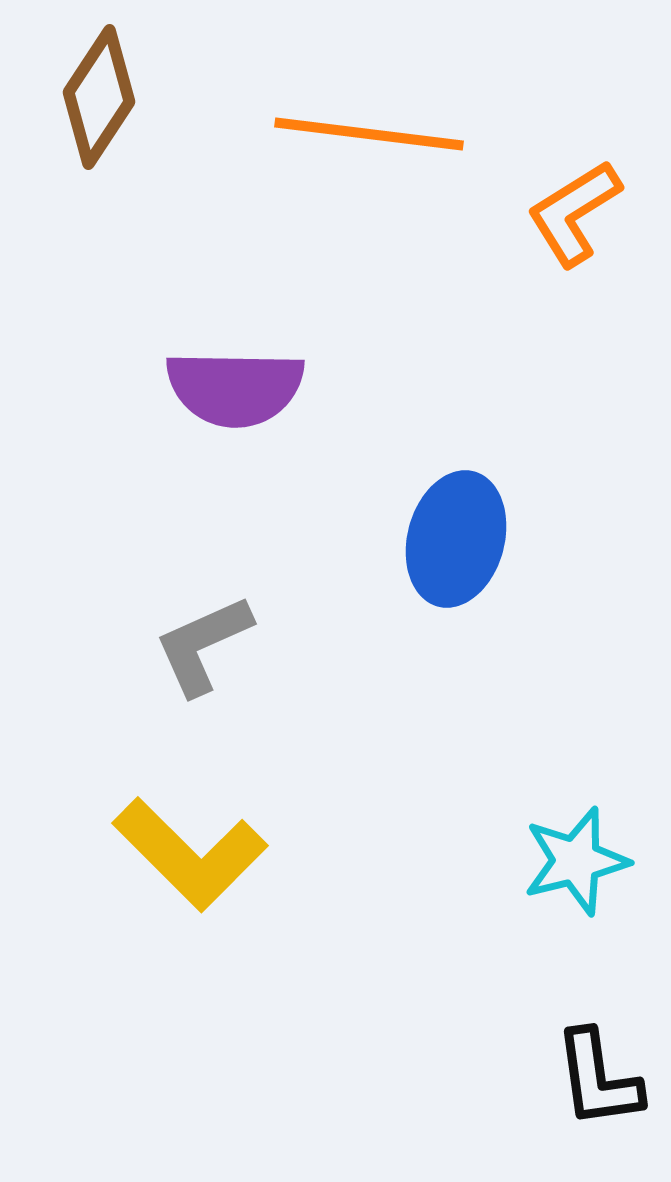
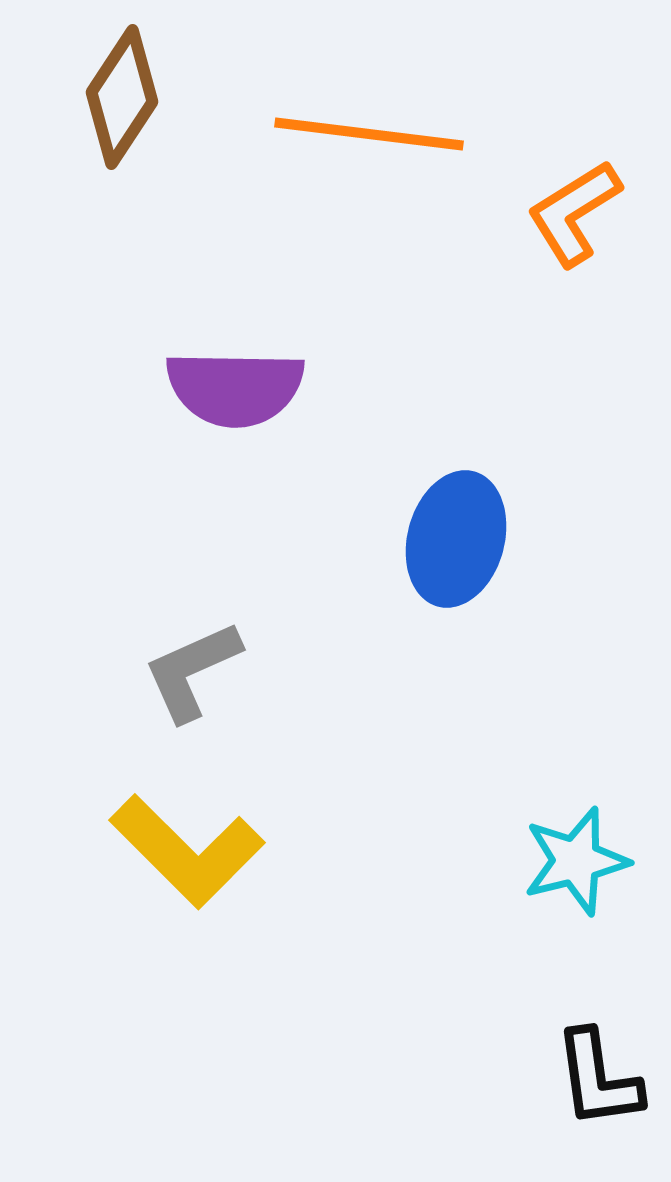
brown diamond: moved 23 px right
gray L-shape: moved 11 px left, 26 px down
yellow L-shape: moved 3 px left, 3 px up
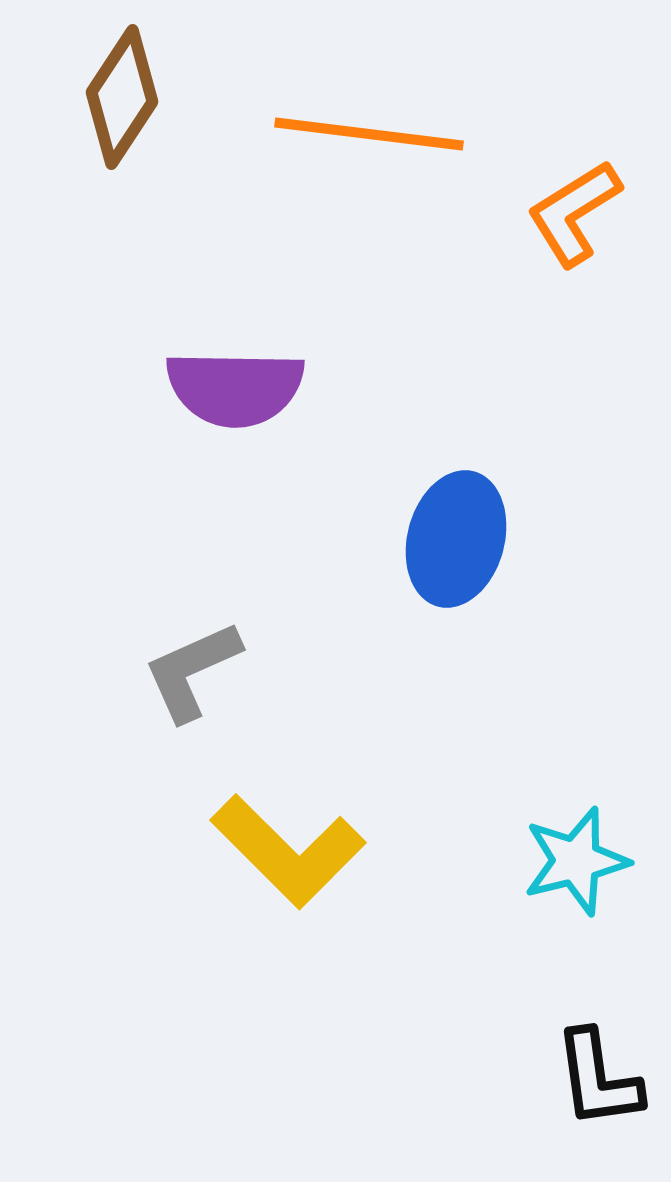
yellow L-shape: moved 101 px right
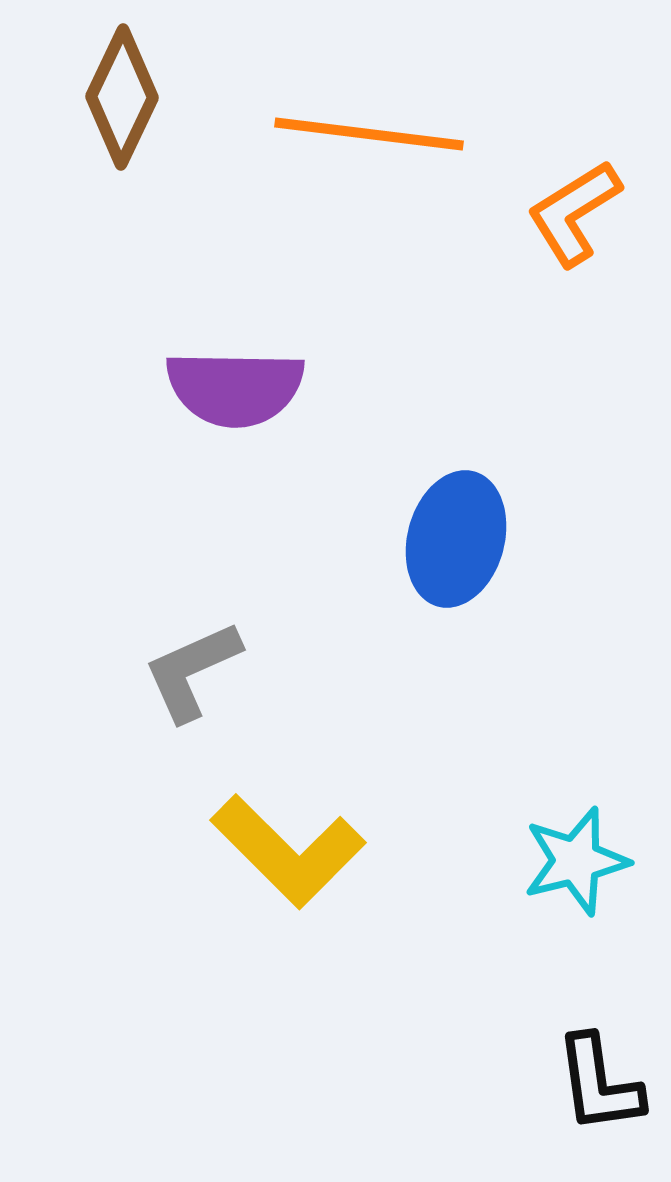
brown diamond: rotated 8 degrees counterclockwise
black L-shape: moved 1 px right, 5 px down
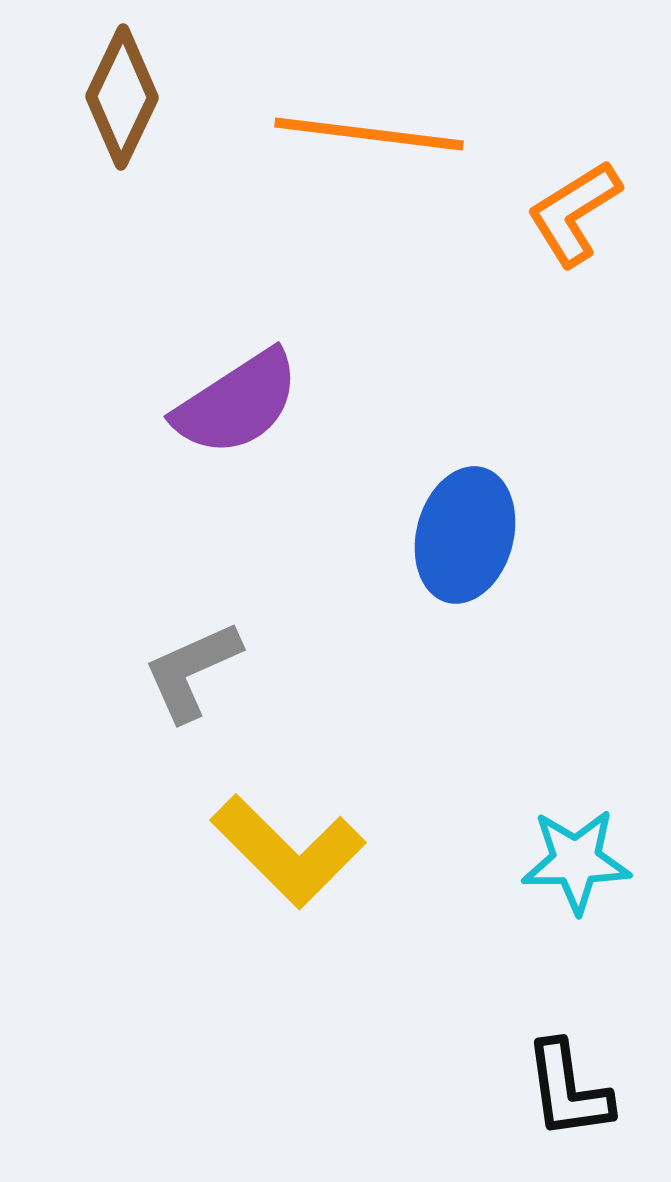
purple semicircle: moved 2 px right, 15 px down; rotated 34 degrees counterclockwise
blue ellipse: moved 9 px right, 4 px up
cyan star: rotated 13 degrees clockwise
black L-shape: moved 31 px left, 6 px down
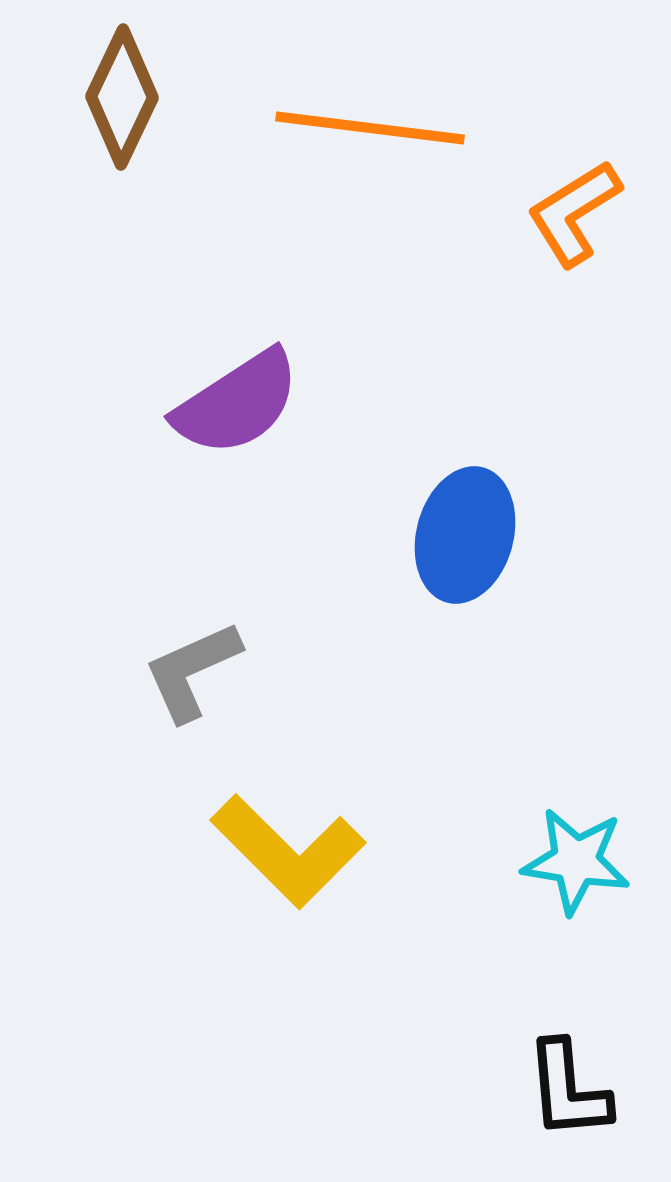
orange line: moved 1 px right, 6 px up
cyan star: rotated 10 degrees clockwise
black L-shape: rotated 3 degrees clockwise
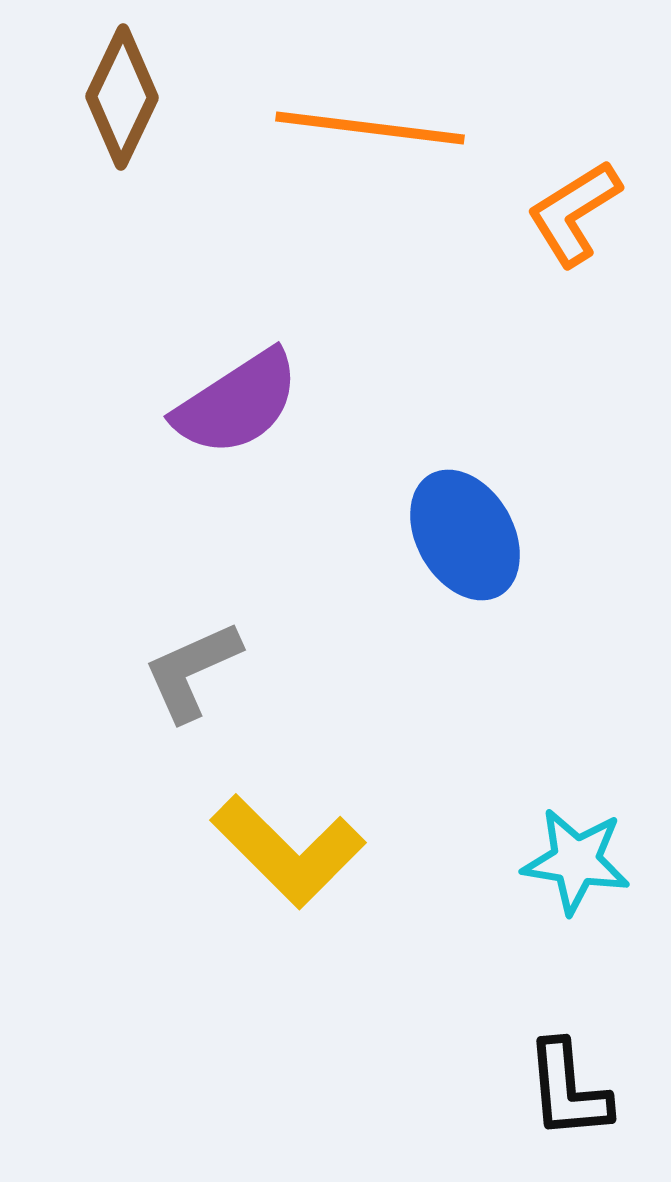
blue ellipse: rotated 45 degrees counterclockwise
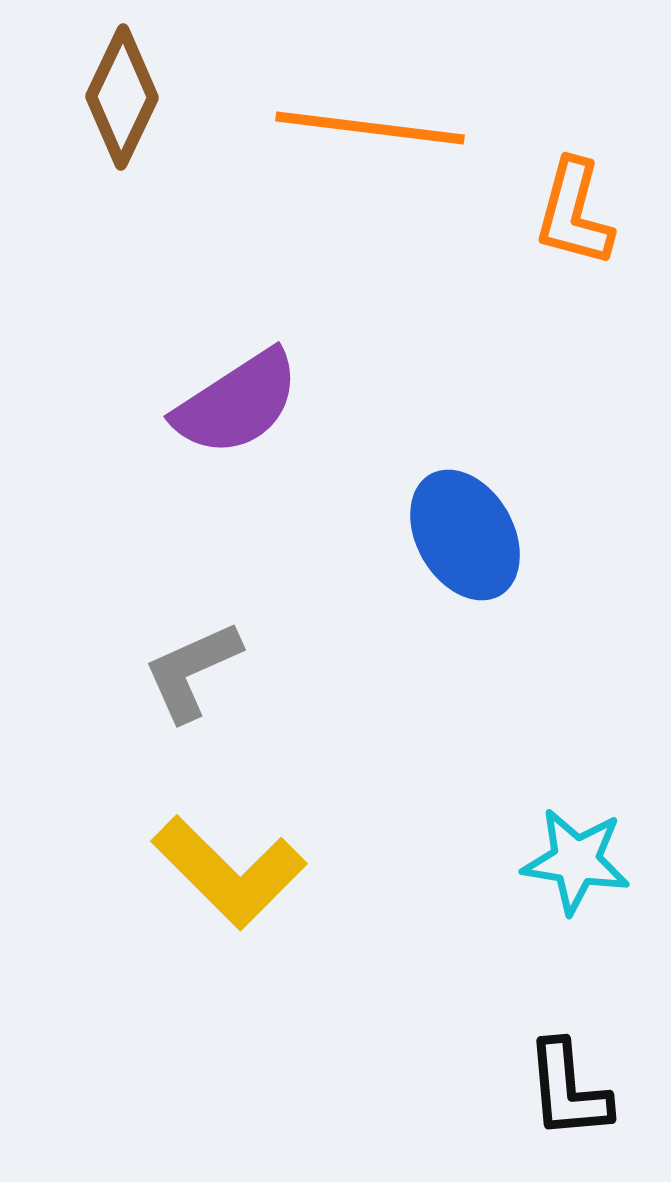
orange L-shape: rotated 43 degrees counterclockwise
yellow L-shape: moved 59 px left, 21 px down
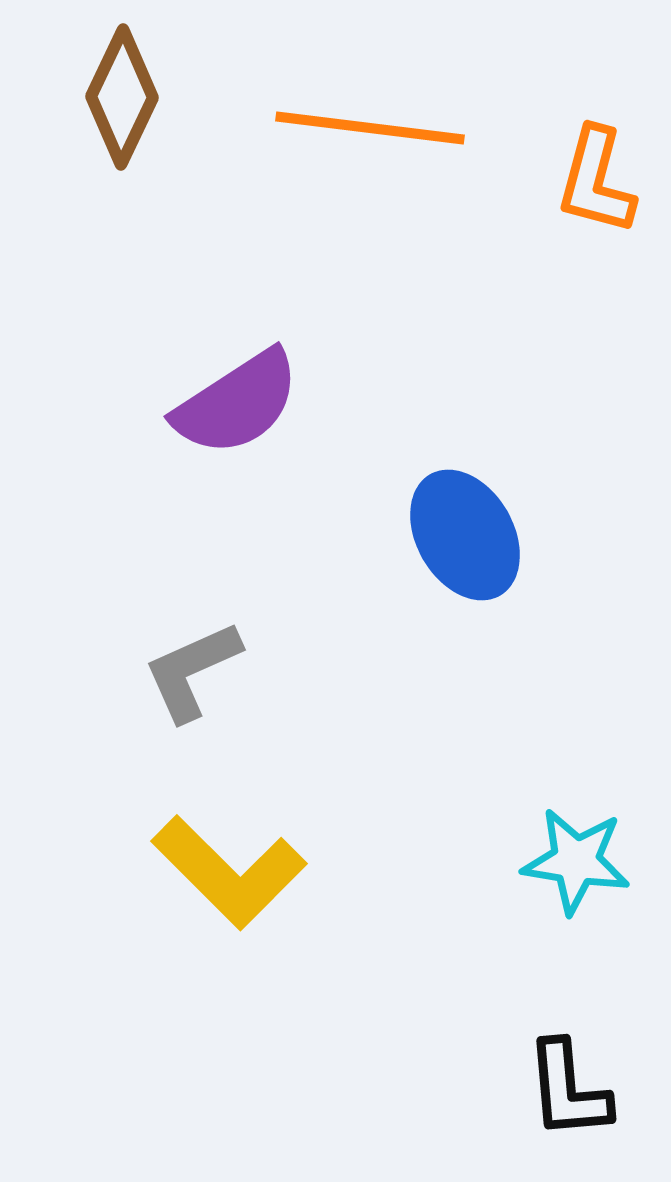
orange L-shape: moved 22 px right, 32 px up
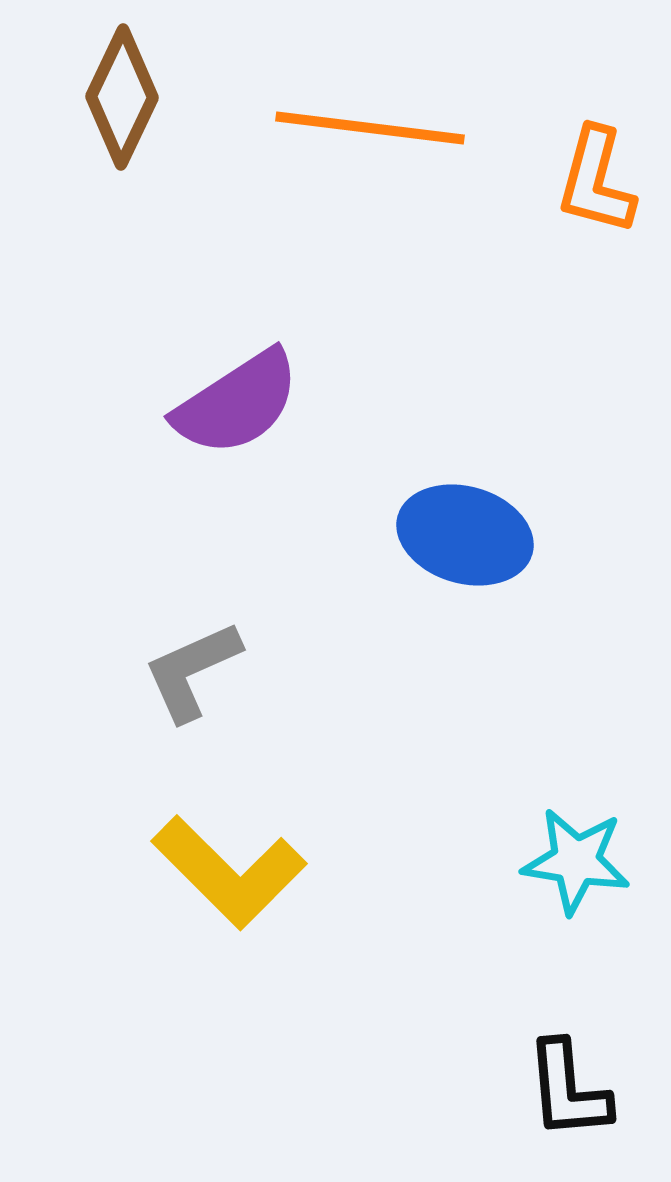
blue ellipse: rotated 44 degrees counterclockwise
